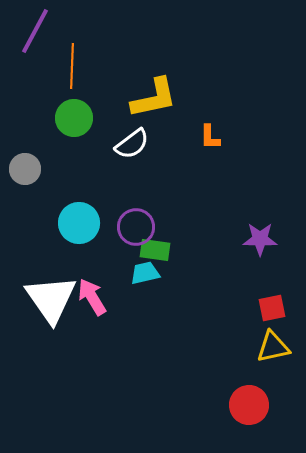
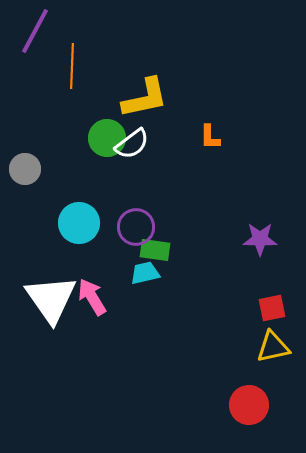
yellow L-shape: moved 9 px left
green circle: moved 33 px right, 20 px down
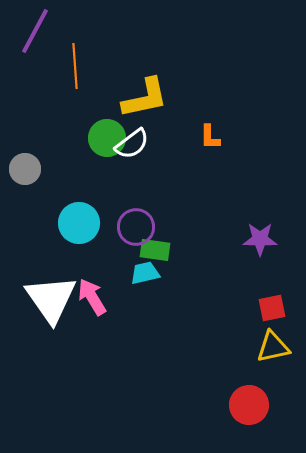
orange line: moved 3 px right; rotated 6 degrees counterclockwise
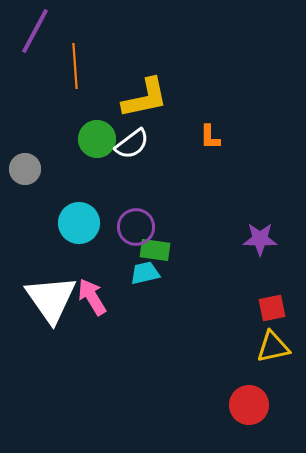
green circle: moved 10 px left, 1 px down
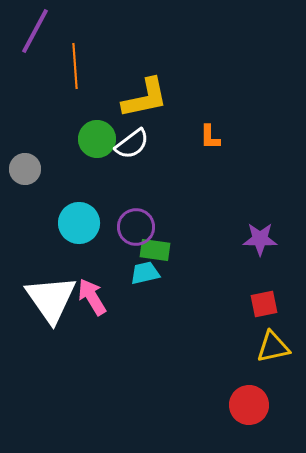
red square: moved 8 px left, 4 px up
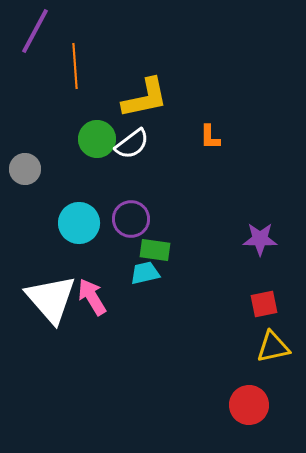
purple circle: moved 5 px left, 8 px up
white triangle: rotated 6 degrees counterclockwise
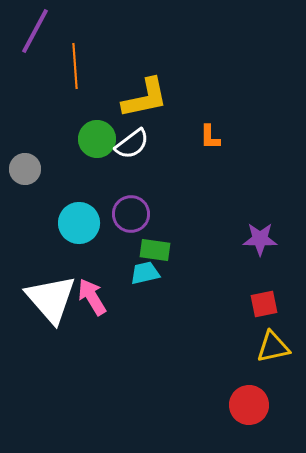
purple circle: moved 5 px up
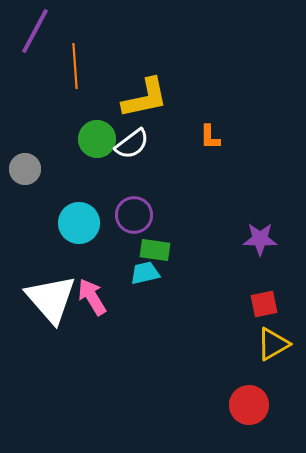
purple circle: moved 3 px right, 1 px down
yellow triangle: moved 3 px up; rotated 18 degrees counterclockwise
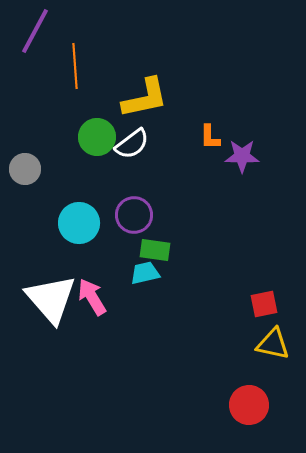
green circle: moved 2 px up
purple star: moved 18 px left, 83 px up
yellow triangle: rotated 42 degrees clockwise
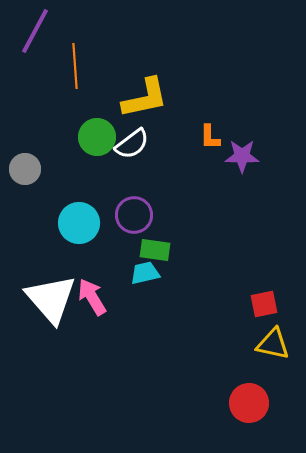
red circle: moved 2 px up
